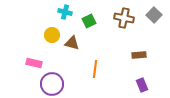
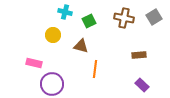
gray square: moved 2 px down; rotated 14 degrees clockwise
yellow circle: moved 1 px right
brown triangle: moved 9 px right, 3 px down
purple rectangle: rotated 24 degrees counterclockwise
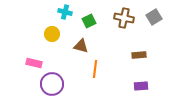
yellow circle: moved 1 px left, 1 px up
purple rectangle: moved 1 px left, 1 px down; rotated 48 degrees counterclockwise
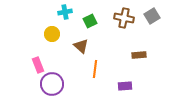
cyan cross: rotated 24 degrees counterclockwise
gray square: moved 2 px left, 1 px up
green square: moved 1 px right
brown triangle: rotated 28 degrees clockwise
pink rectangle: moved 4 px right, 2 px down; rotated 56 degrees clockwise
purple rectangle: moved 16 px left
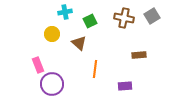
brown triangle: moved 2 px left, 3 px up
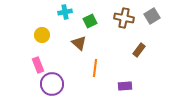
yellow circle: moved 10 px left, 1 px down
brown rectangle: moved 5 px up; rotated 48 degrees counterclockwise
orange line: moved 1 px up
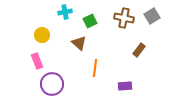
pink rectangle: moved 1 px left, 4 px up
